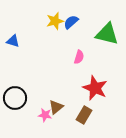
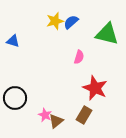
brown triangle: moved 14 px down
pink star: rotated 16 degrees clockwise
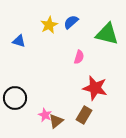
yellow star: moved 6 px left, 4 px down; rotated 12 degrees counterclockwise
blue triangle: moved 6 px right
red star: rotated 10 degrees counterclockwise
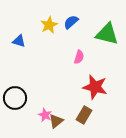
red star: moved 1 px up
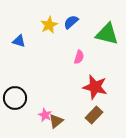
brown rectangle: moved 10 px right; rotated 12 degrees clockwise
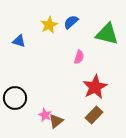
red star: rotated 30 degrees clockwise
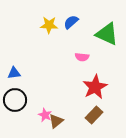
yellow star: rotated 30 degrees clockwise
green triangle: rotated 10 degrees clockwise
blue triangle: moved 5 px left, 32 px down; rotated 24 degrees counterclockwise
pink semicircle: moved 3 px right; rotated 80 degrees clockwise
black circle: moved 2 px down
